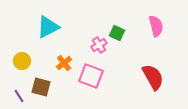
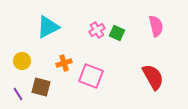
pink cross: moved 2 px left, 15 px up
orange cross: rotated 21 degrees clockwise
purple line: moved 1 px left, 2 px up
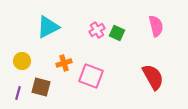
purple line: moved 1 px up; rotated 48 degrees clockwise
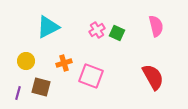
yellow circle: moved 4 px right
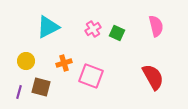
pink cross: moved 4 px left, 1 px up
purple line: moved 1 px right, 1 px up
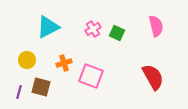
yellow circle: moved 1 px right, 1 px up
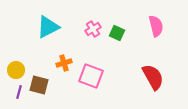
yellow circle: moved 11 px left, 10 px down
brown square: moved 2 px left, 2 px up
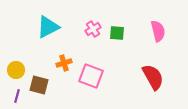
pink semicircle: moved 2 px right, 5 px down
green square: rotated 21 degrees counterclockwise
purple line: moved 2 px left, 4 px down
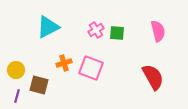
pink cross: moved 3 px right, 1 px down
pink square: moved 8 px up
